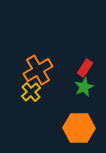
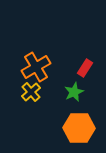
orange cross: moved 2 px left, 3 px up
green star: moved 10 px left, 5 px down
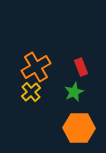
red rectangle: moved 4 px left, 1 px up; rotated 54 degrees counterclockwise
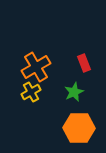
red rectangle: moved 3 px right, 4 px up
yellow cross: rotated 12 degrees clockwise
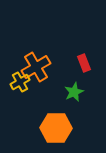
yellow cross: moved 11 px left, 10 px up
orange hexagon: moved 23 px left
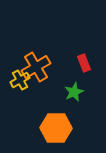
yellow cross: moved 2 px up
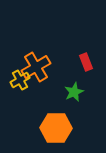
red rectangle: moved 2 px right, 1 px up
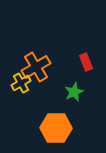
yellow cross: moved 1 px right, 3 px down
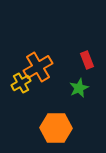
red rectangle: moved 1 px right, 2 px up
orange cross: moved 2 px right
green star: moved 5 px right, 4 px up
